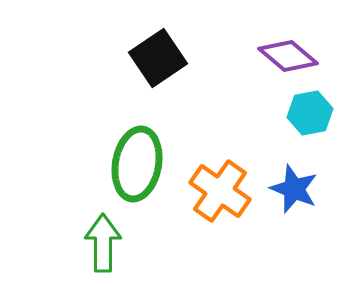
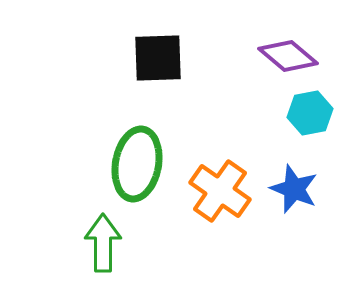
black square: rotated 32 degrees clockwise
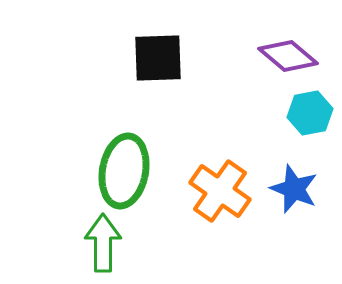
green ellipse: moved 13 px left, 7 px down
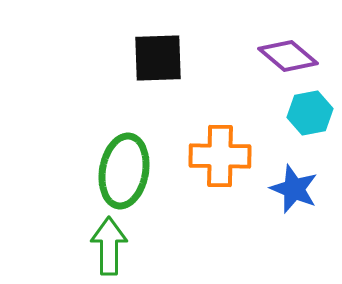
orange cross: moved 35 px up; rotated 34 degrees counterclockwise
green arrow: moved 6 px right, 3 px down
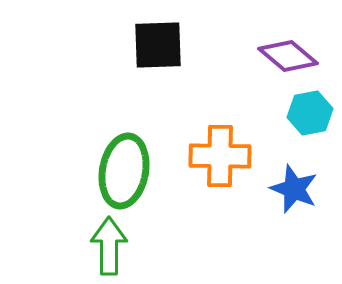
black square: moved 13 px up
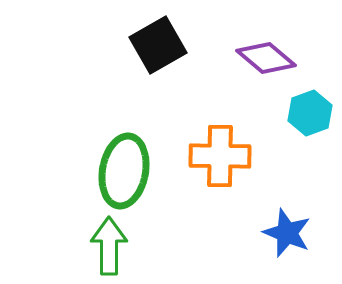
black square: rotated 28 degrees counterclockwise
purple diamond: moved 22 px left, 2 px down
cyan hexagon: rotated 9 degrees counterclockwise
blue star: moved 7 px left, 44 px down
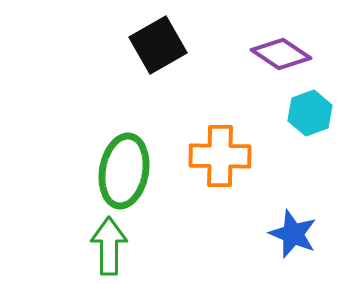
purple diamond: moved 15 px right, 4 px up; rotated 6 degrees counterclockwise
blue star: moved 6 px right, 1 px down
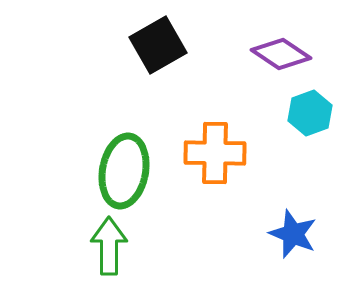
orange cross: moved 5 px left, 3 px up
